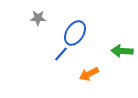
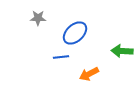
blue ellipse: rotated 15 degrees clockwise
blue line: moved 3 px down; rotated 42 degrees clockwise
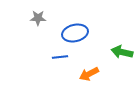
blue ellipse: rotated 30 degrees clockwise
green arrow: moved 1 px down; rotated 10 degrees clockwise
blue line: moved 1 px left
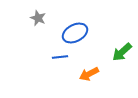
gray star: rotated 21 degrees clockwise
blue ellipse: rotated 15 degrees counterclockwise
green arrow: rotated 55 degrees counterclockwise
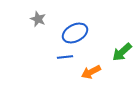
gray star: moved 1 px down
blue line: moved 5 px right
orange arrow: moved 2 px right, 2 px up
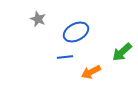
blue ellipse: moved 1 px right, 1 px up
